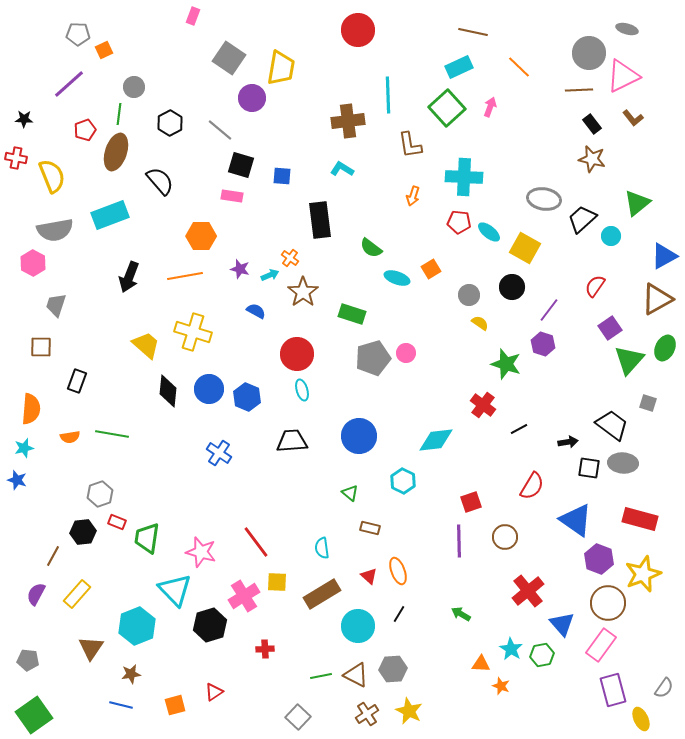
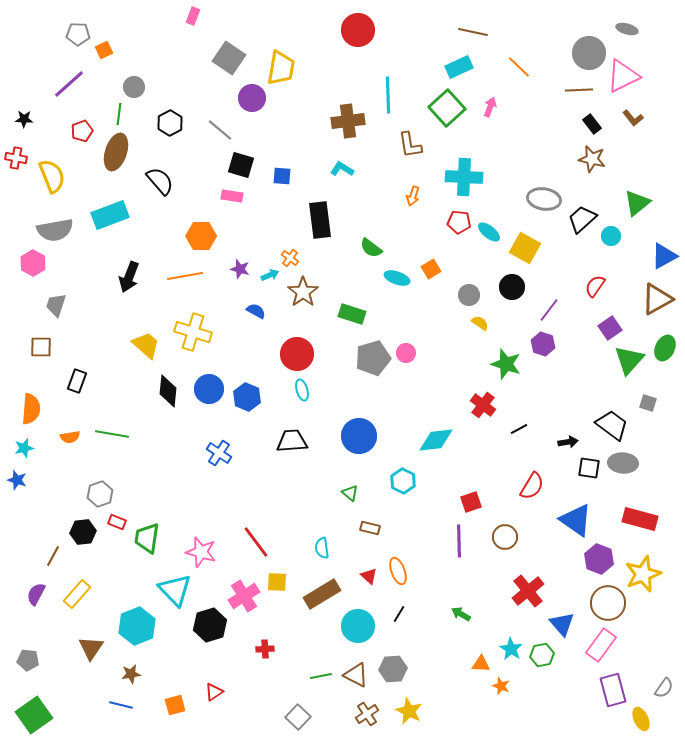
red pentagon at (85, 130): moved 3 px left, 1 px down
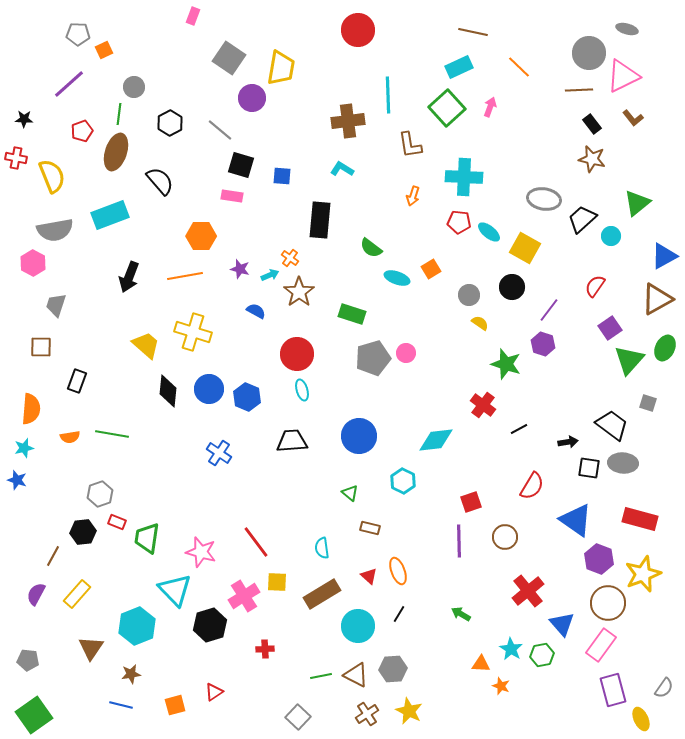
black rectangle at (320, 220): rotated 12 degrees clockwise
brown star at (303, 292): moved 4 px left
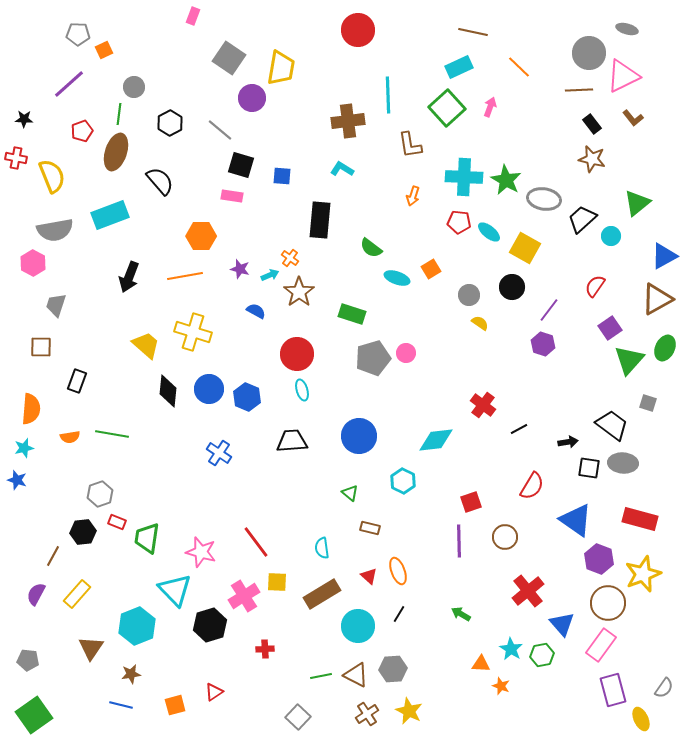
green star at (506, 364): moved 184 px up; rotated 12 degrees clockwise
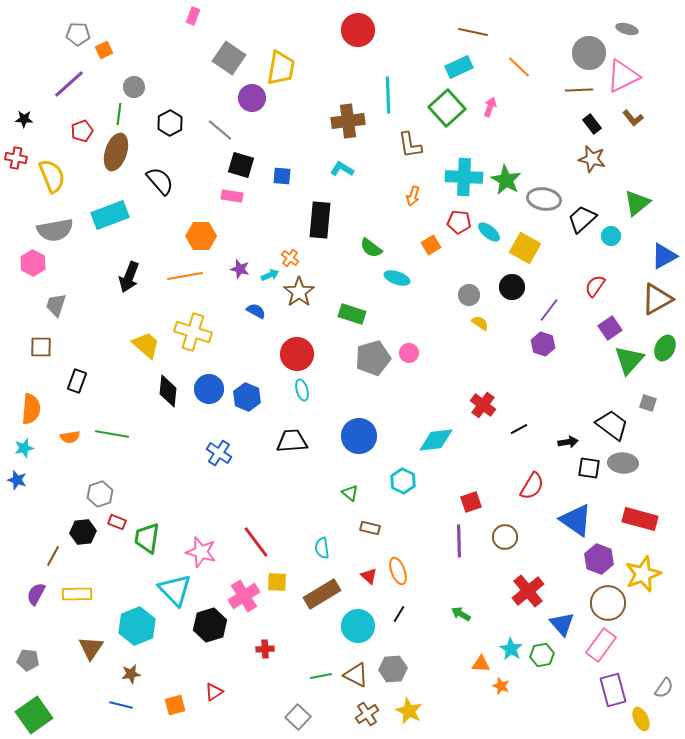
orange square at (431, 269): moved 24 px up
pink circle at (406, 353): moved 3 px right
yellow rectangle at (77, 594): rotated 48 degrees clockwise
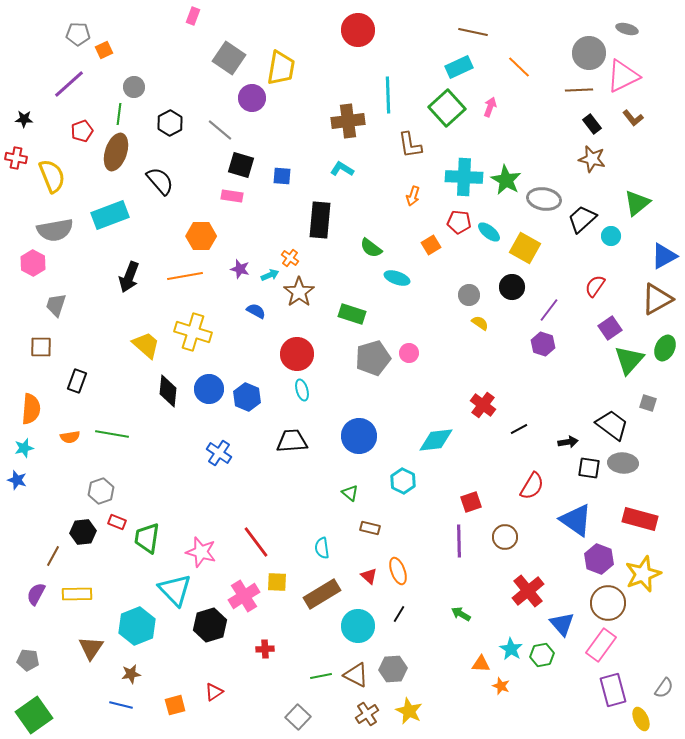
gray hexagon at (100, 494): moved 1 px right, 3 px up
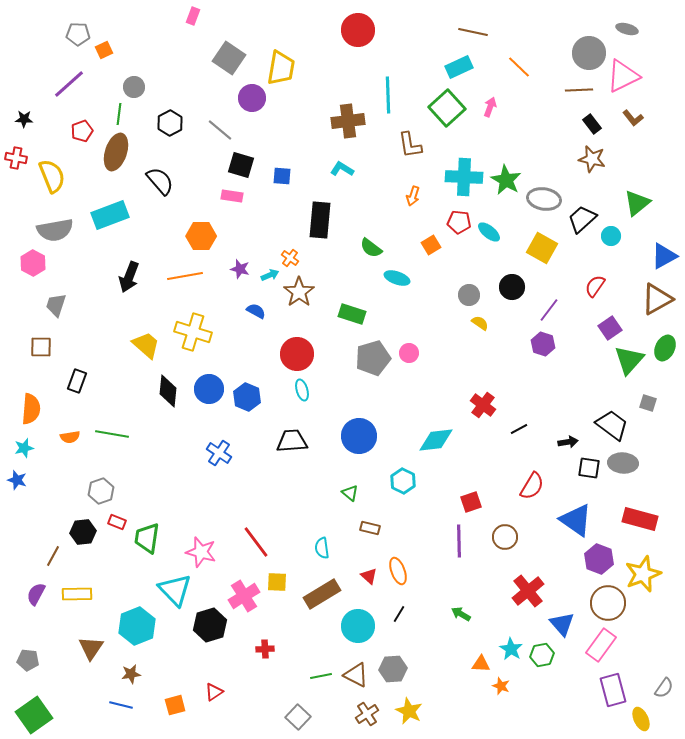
yellow square at (525, 248): moved 17 px right
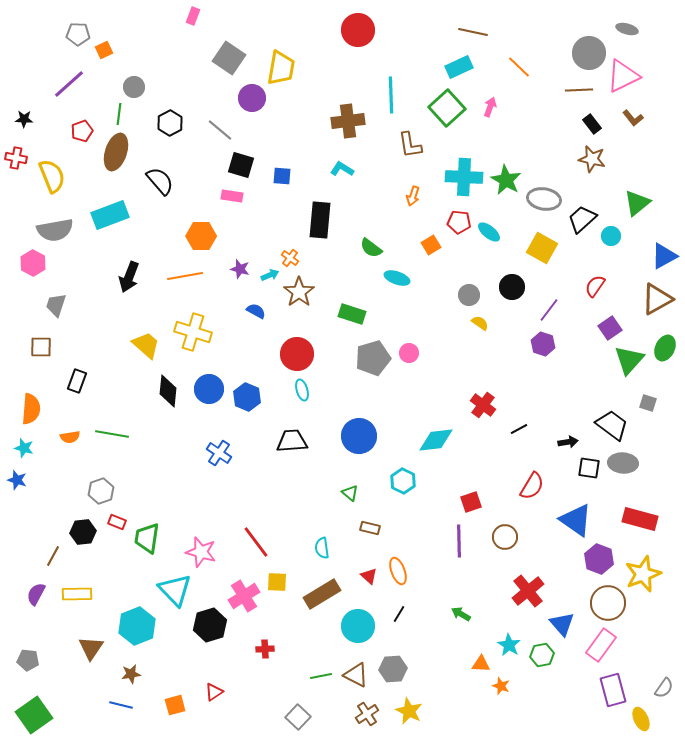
cyan line at (388, 95): moved 3 px right
cyan star at (24, 448): rotated 30 degrees clockwise
cyan star at (511, 649): moved 2 px left, 4 px up
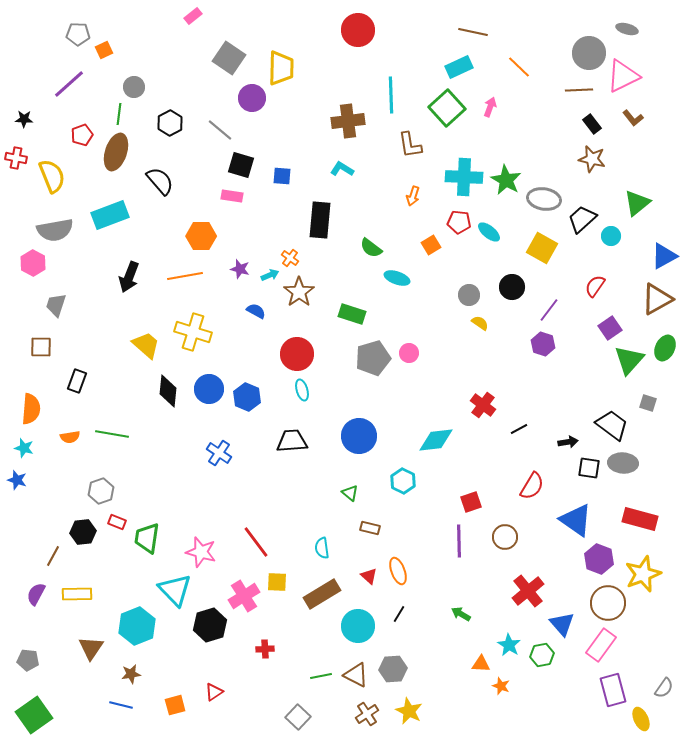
pink rectangle at (193, 16): rotated 30 degrees clockwise
yellow trapezoid at (281, 68): rotated 9 degrees counterclockwise
red pentagon at (82, 131): moved 4 px down
